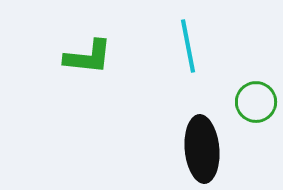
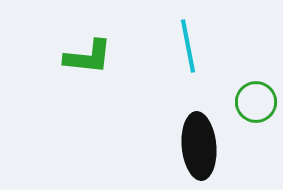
black ellipse: moved 3 px left, 3 px up
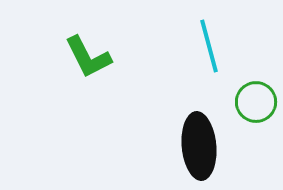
cyan line: moved 21 px right; rotated 4 degrees counterclockwise
green L-shape: rotated 57 degrees clockwise
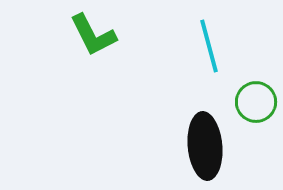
green L-shape: moved 5 px right, 22 px up
black ellipse: moved 6 px right
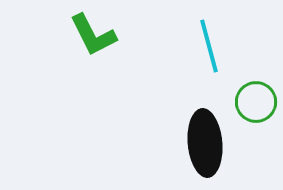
black ellipse: moved 3 px up
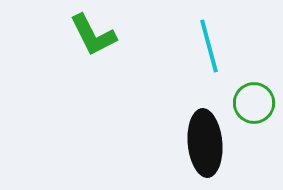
green circle: moved 2 px left, 1 px down
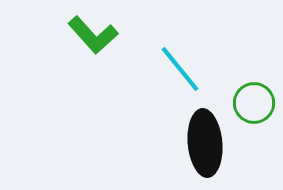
green L-shape: rotated 15 degrees counterclockwise
cyan line: moved 29 px left, 23 px down; rotated 24 degrees counterclockwise
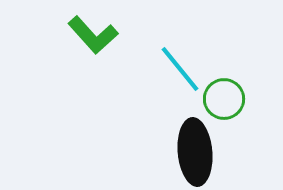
green circle: moved 30 px left, 4 px up
black ellipse: moved 10 px left, 9 px down
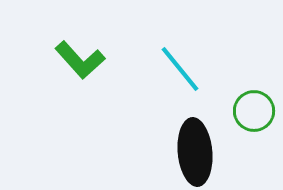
green L-shape: moved 13 px left, 25 px down
green circle: moved 30 px right, 12 px down
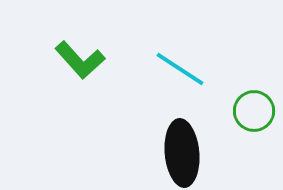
cyan line: rotated 18 degrees counterclockwise
black ellipse: moved 13 px left, 1 px down
